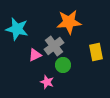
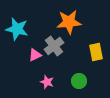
green circle: moved 16 px right, 16 px down
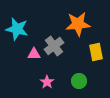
orange star: moved 9 px right, 2 px down
pink triangle: moved 1 px left, 1 px up; rotated 24 degrees clockwise
pink star: rotated 16 degrees clockwise
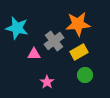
cyan star: moved 1 px up
gray cross: moved 5 px up
yellow rectangle: moved 17 px left; rotated 72 degrees clockwise
green circle: moved 6 px right, 6 px up
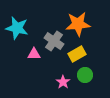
gray cross: rotated 18 degrees counterclockwise
yellow rectangle: moved 2 px left, 2 px down
pink star: moved 16 px right
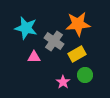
cyan star: moved 9 px right
pink triangle: moved 3 px down
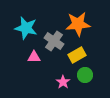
yellow rectangle: moved 1 px down
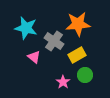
pink triangle: rotated 40 degrees clockwise
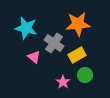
gray cross: moved 2 px down
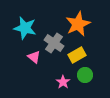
orange star: rotated 20 degrees counterclockwise
cyan star: moved 1 px left
